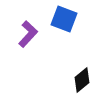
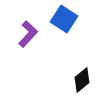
blue square: rotated 12 degrees clockwise
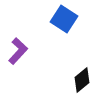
purple L-shape: moved 10 px left, 17 px down
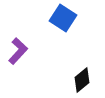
blue square: moved 1 px left, 1 px up
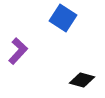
black diamond: rotated 55 degrees clockwise
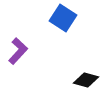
black diamond: moved 4 px right
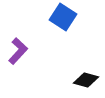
blue square: moved 1 px up
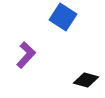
purple L-shape: moved 8 px right, 4 px down
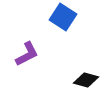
purple L-shape: moved 1 px right, 1 px up; rotated 20 degrees clockwise
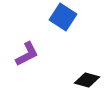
black diamond: moved 1 px right
